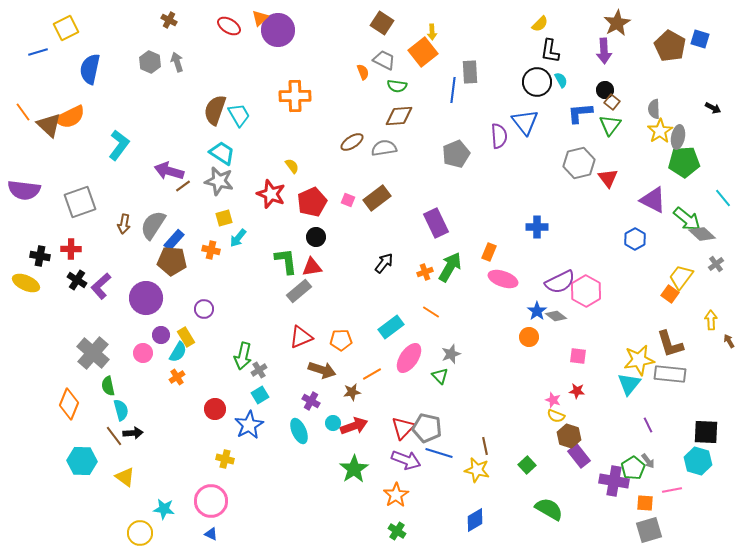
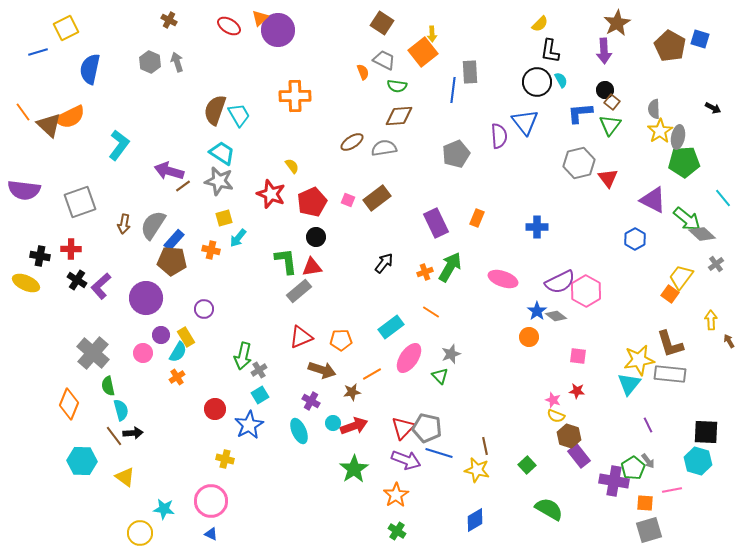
yellow arrow at (432, 32): moved 2 px down
orange rectangle at (489, 252): moved 12 px left, 34 px up
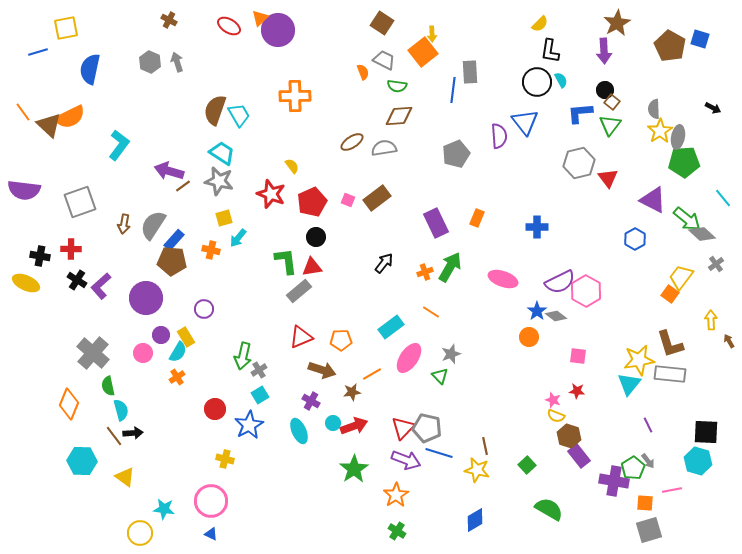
yellow square at (66, 28): rotated 15 degrees clockwise
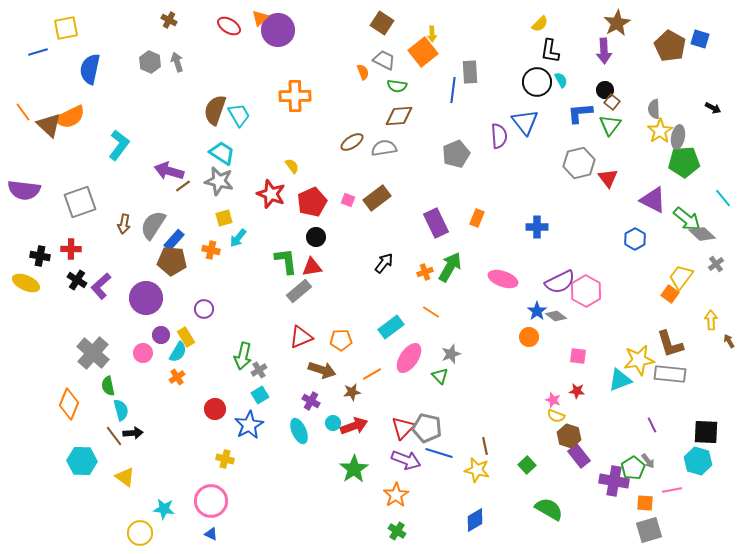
cyan triangle at (629, 384): moved 9 px left, 4 px up; rotated 30 degrees clockwise
purple line at (648, 425): moved 4 px right
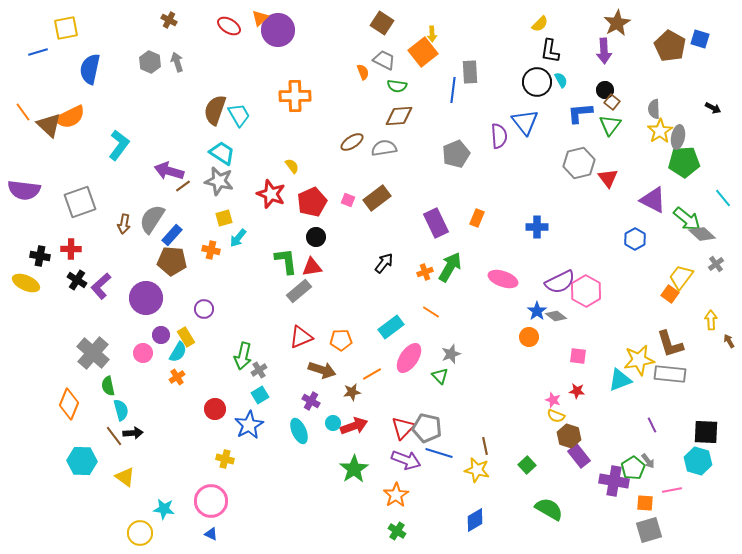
gray semicircle at (153, 225): moved 1 px left, 6 px up
blue rectangle at (174, 240): moved 2 px left, 5 px up
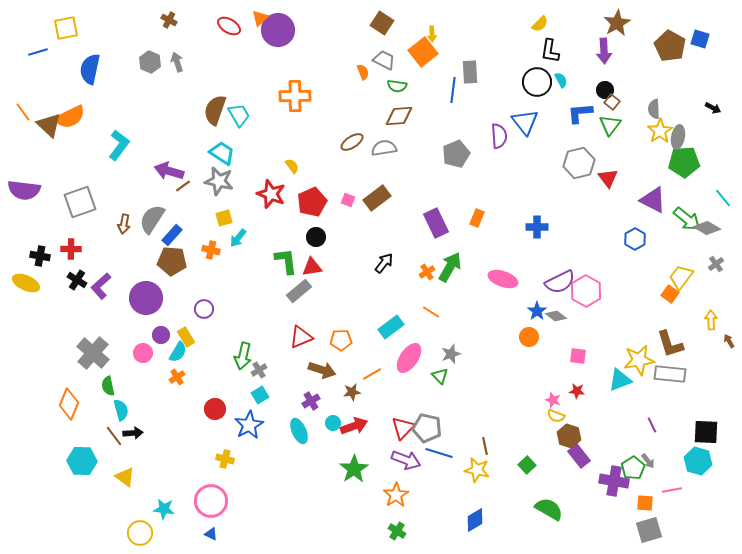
gray diamond at (702, 234): moved 5 px right, 6 px up; rotated 12 degrees counterclockwise
orange cross at (425, 272): moved 2 px right; rotated 14 degrees counterclockwise
purple cross at (311, 401): rotated 30 degrees clockwise
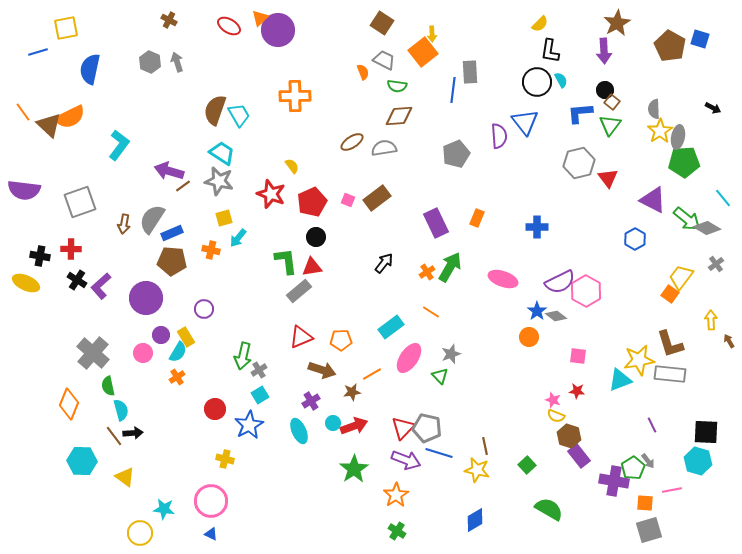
blue rectangle at (172, 235): moved 2 px up; rotated 25 degrees clockwise
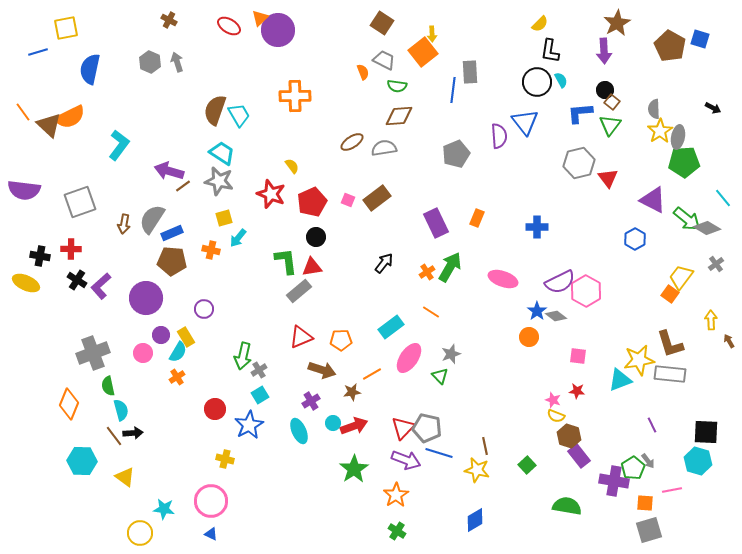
gray cross at (93, 353): rotated 28 degrees clockwise
green semicircle at (549, 509): moved 18 px right, 3 px up; rotated 20 degrees counterclockwise
